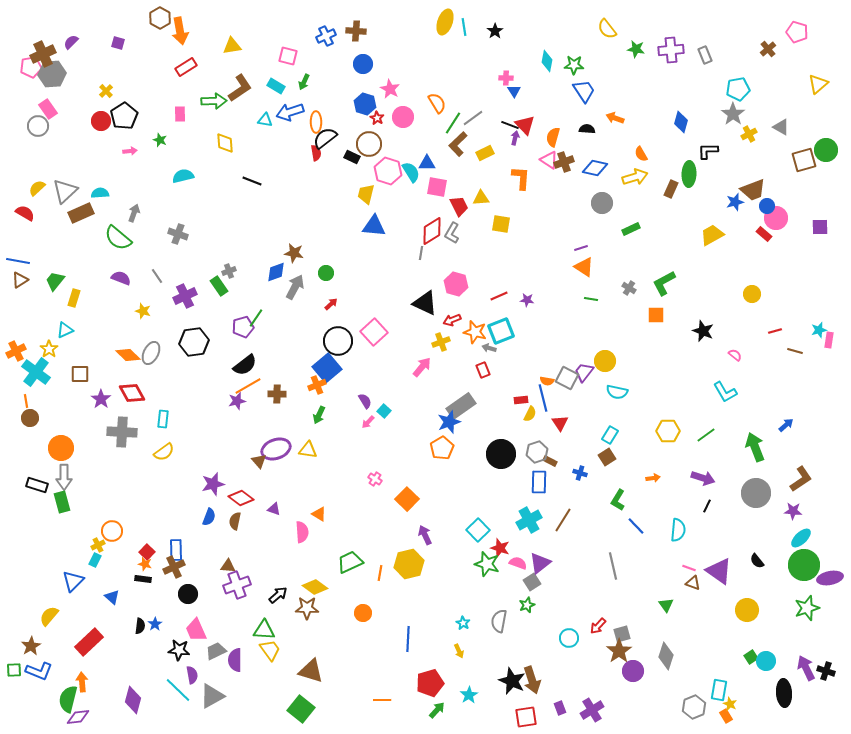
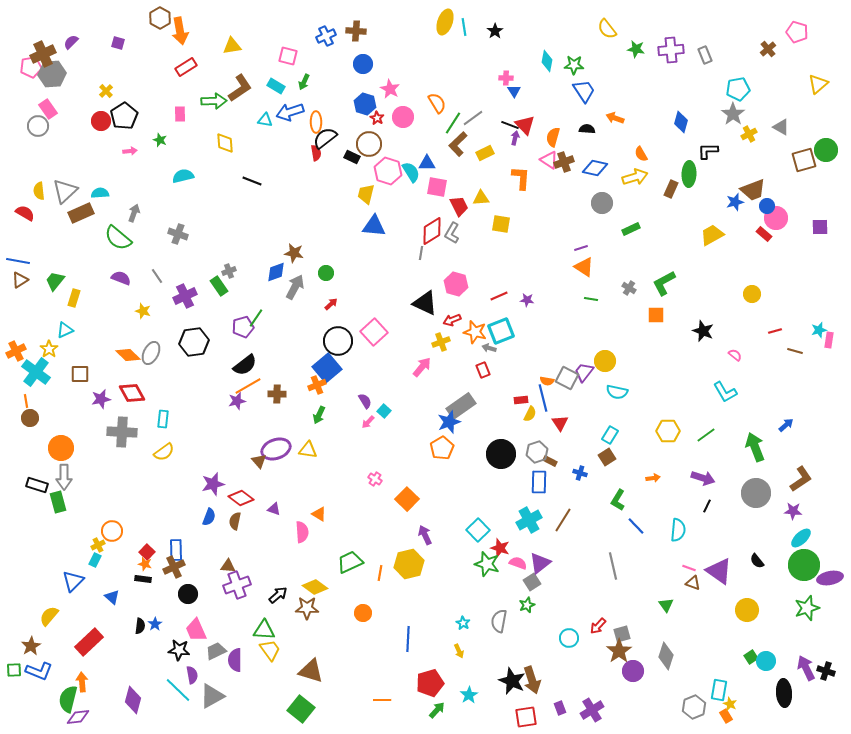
yellow semicircle at (37, 188): moved 2 px right, 3 px down; rotated 54 degrees counterclockwise
purple star at (101, 399): rotated 24 degrees clockwise
green rectangle at (62, 502): moved 4 px left
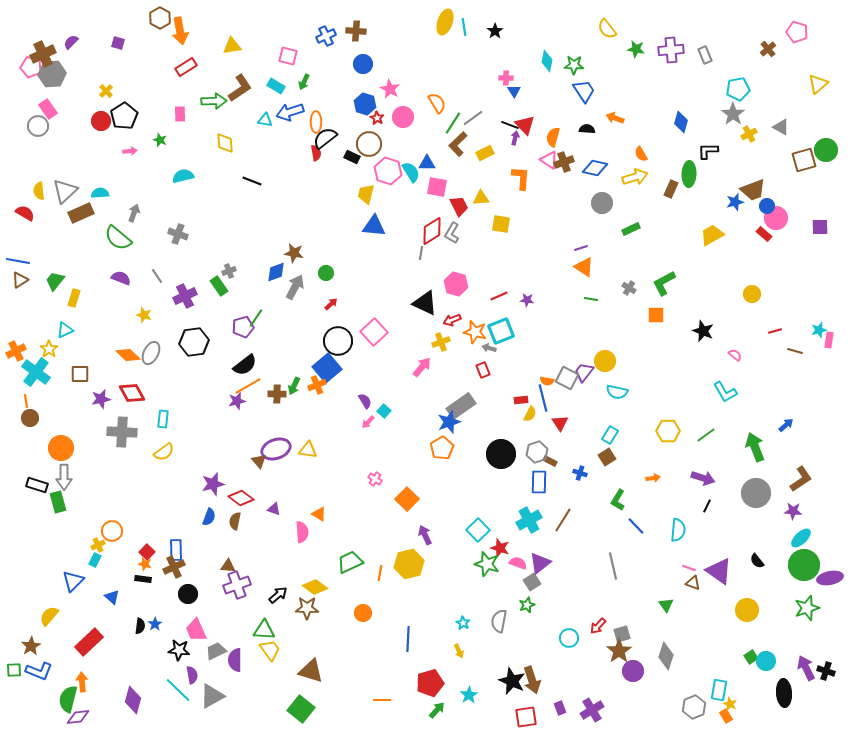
pink pentagon at (31, 67): rotated 25 degrees clockwise
yellow star at (143, 311): moved 1 px right, 4 px down
green arrow at (319, 415): moved 25 px left, 29 px up
